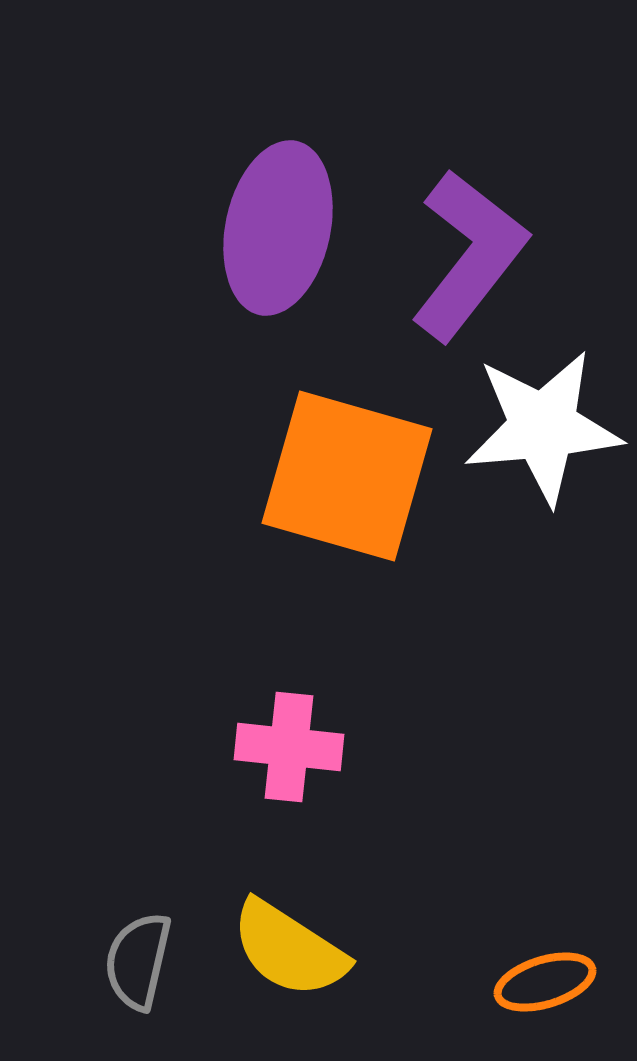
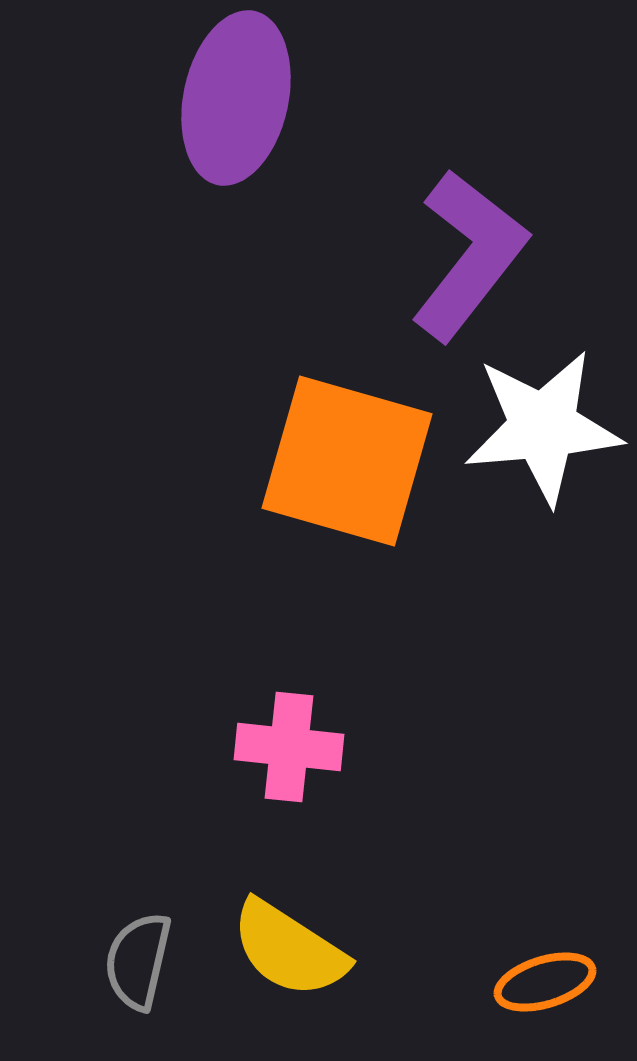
purple ellipse: moved 42 px left, 130 px up
orange square: moved 15 px up
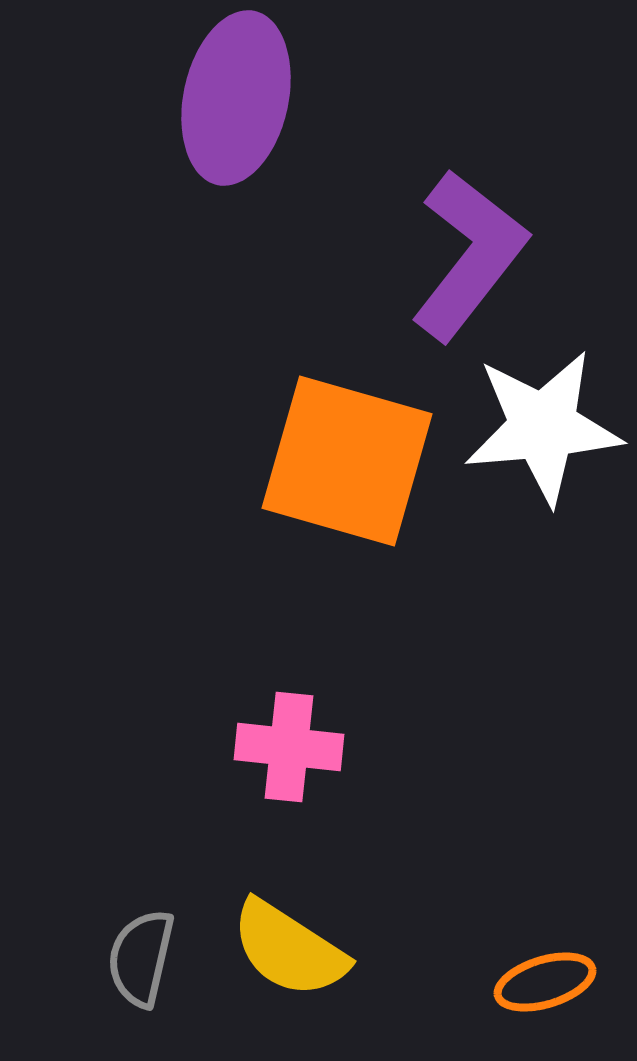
gray semicircle: moved 3 px right, 3 px up
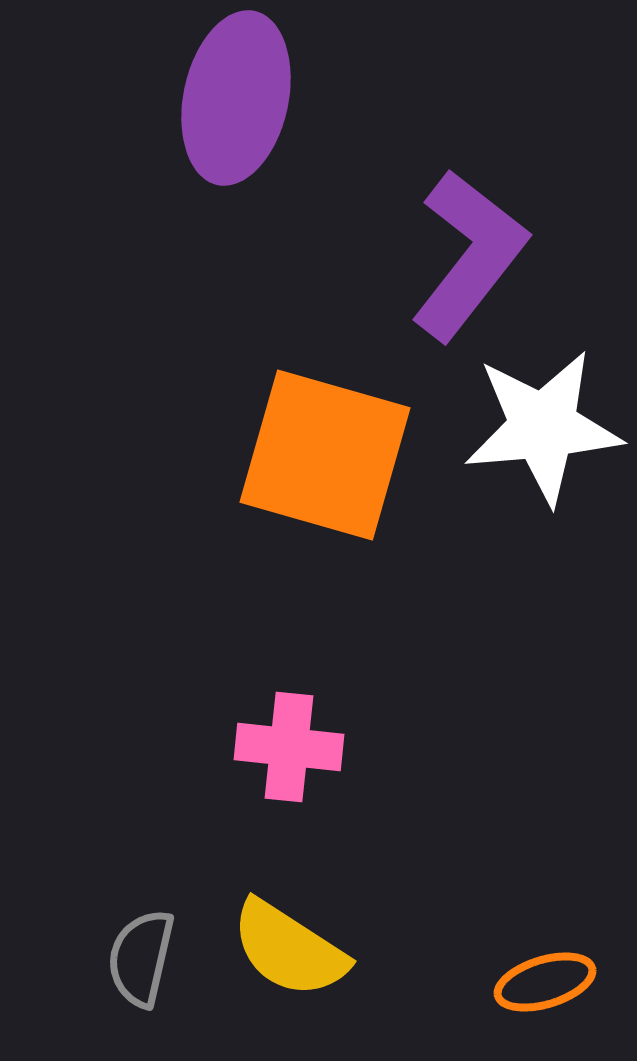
orange square: moved 22 px left, 6 px up
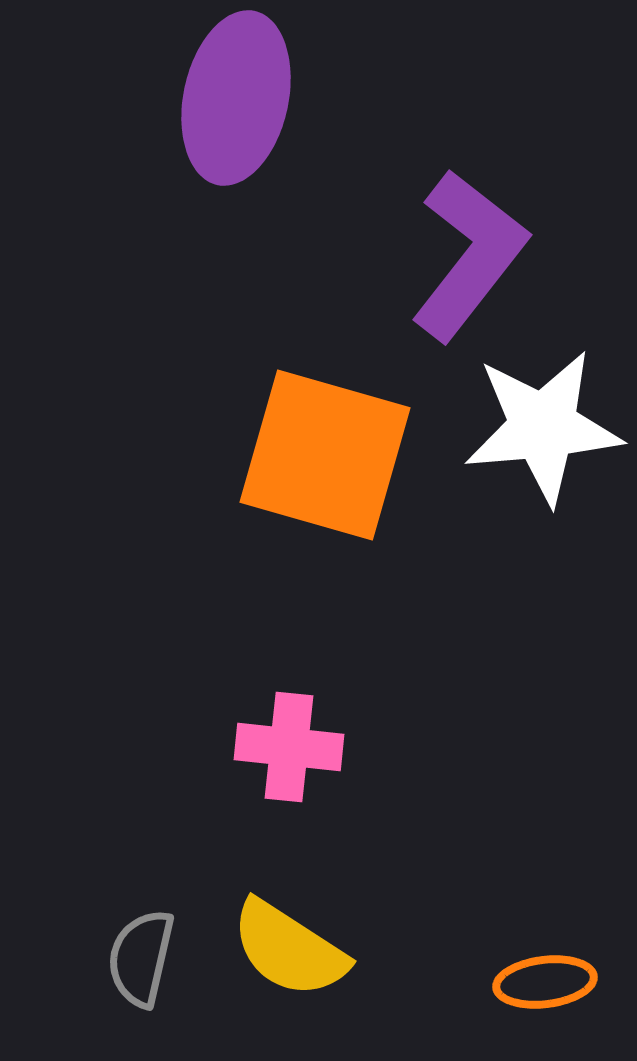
orange ellipse: rotated 10 degrees clockwise
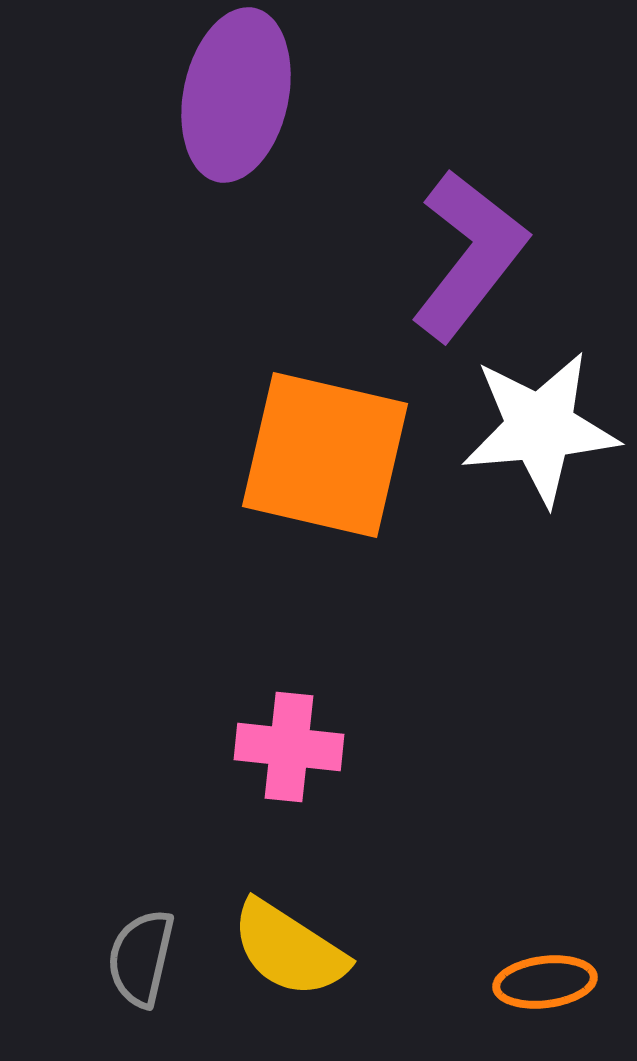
purple ellipse: moved 3 px up
white star: moved 3 px left, 1 px down
orange square: rotated 3 degrees counterclockwise
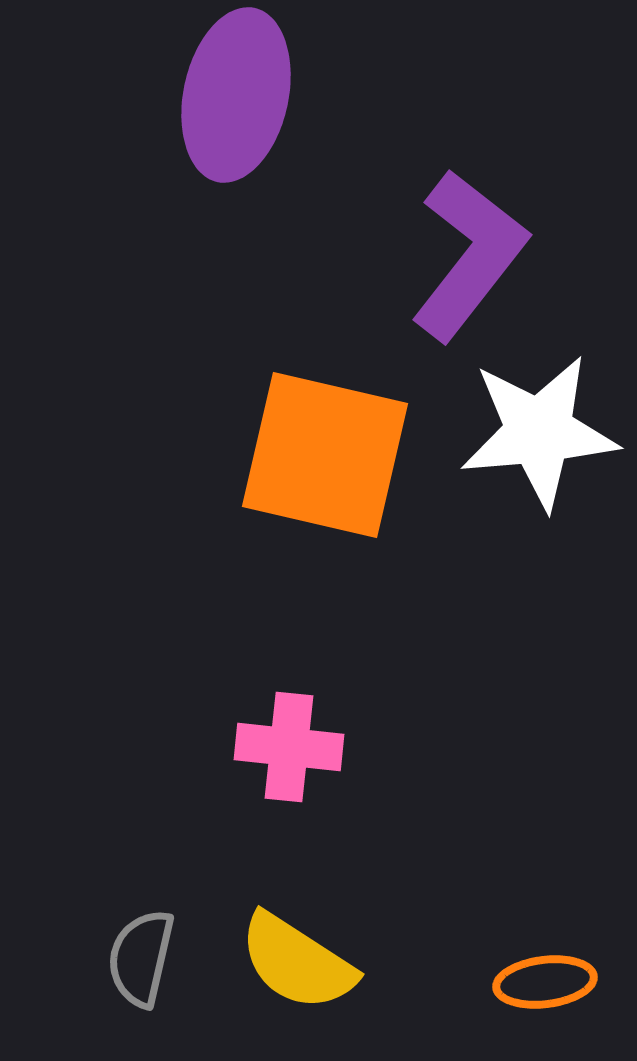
white star: moved 1 px left, 4 px down
yellow semicircle: moved 8 px right, 13 px down
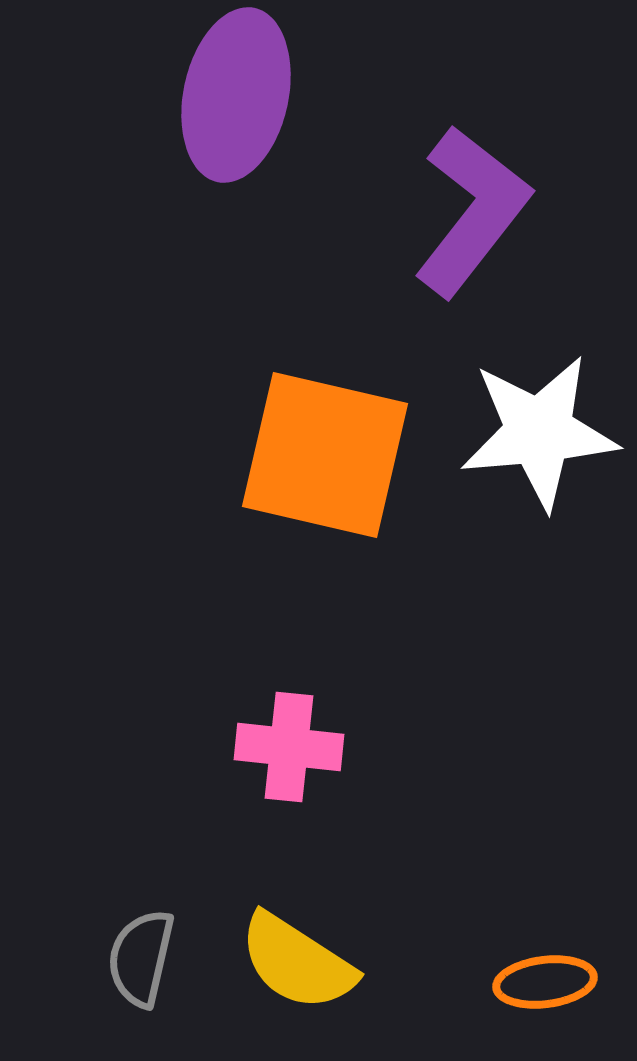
purple L-shape: moved 3 px right, 44 px up
